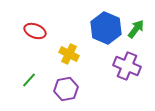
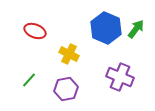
purple cross: moved 7 px left, 11 px down
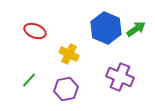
green arrow: rotated 18 degrees clockwise
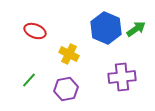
purple cross: moved 2 px right; rotated 28 degrees counterclockwise
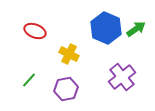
purple cross: rotated 32 degrees counterclockwise
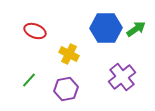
blue hexagon: rotated 24 degrees counterclockwise
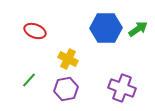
green arrow: moved 2 px right
yellow cross: moved 1 px left, 5 px down
purple cross: moved 11 px down; rotated 32 degrees counterclockwise
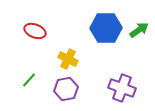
green arrow: moved 1 px right, 1 px down
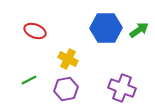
green line: rotated 21 degrees clockwise
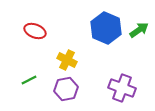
blue hexagon: rotated 24 degrees clockwise
yellow cross: moved 1 px left, 1 px down
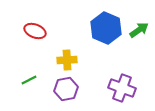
yellow cross: rotated 30 degrees counterclockwise
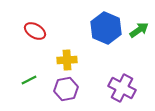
red ellipse: rotated 10 degrees clockwise
purple cross: rotated 8 degrees clockwise
